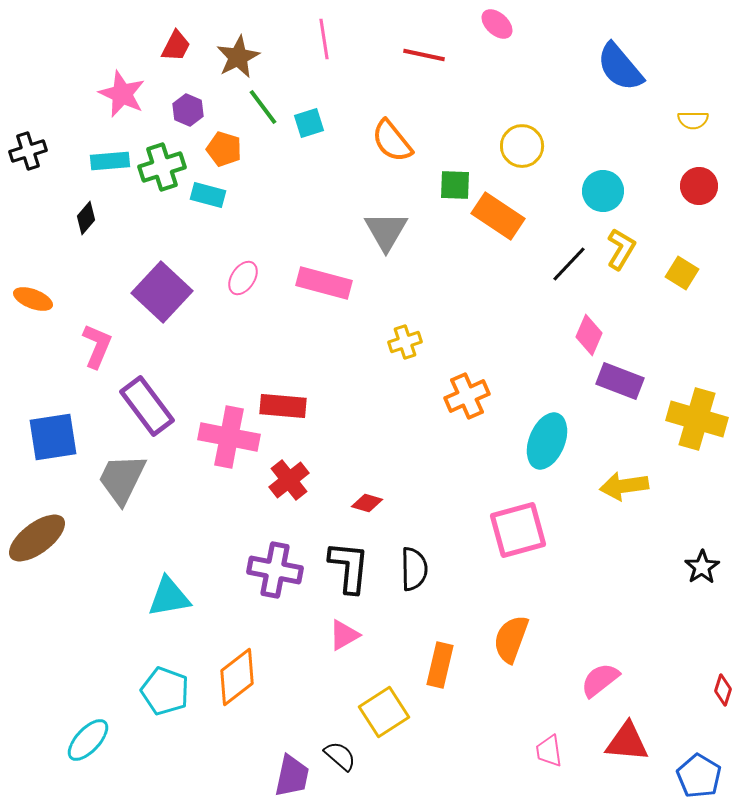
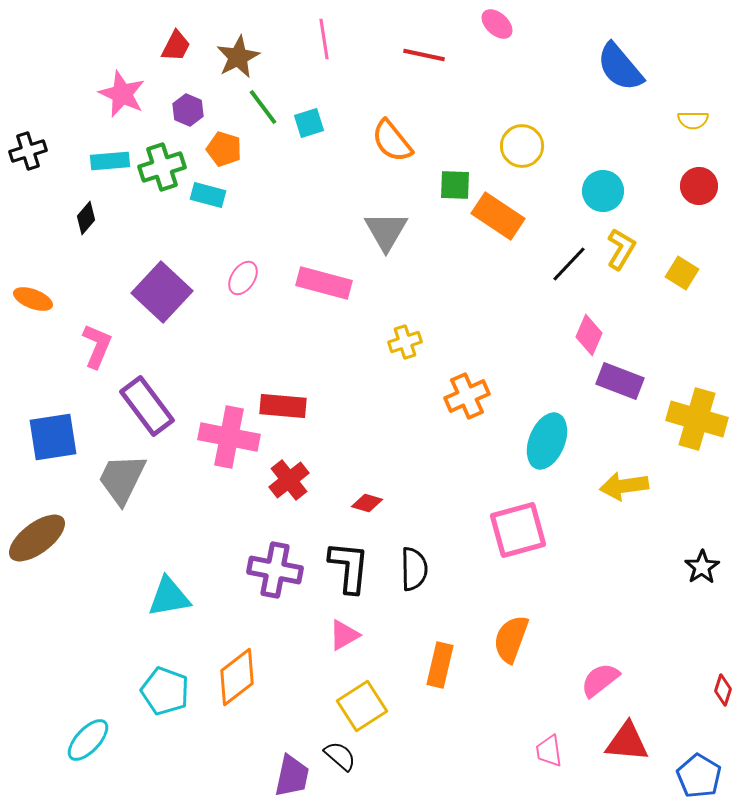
yellow square at (384, 712): moved 22 px left, 6 px up
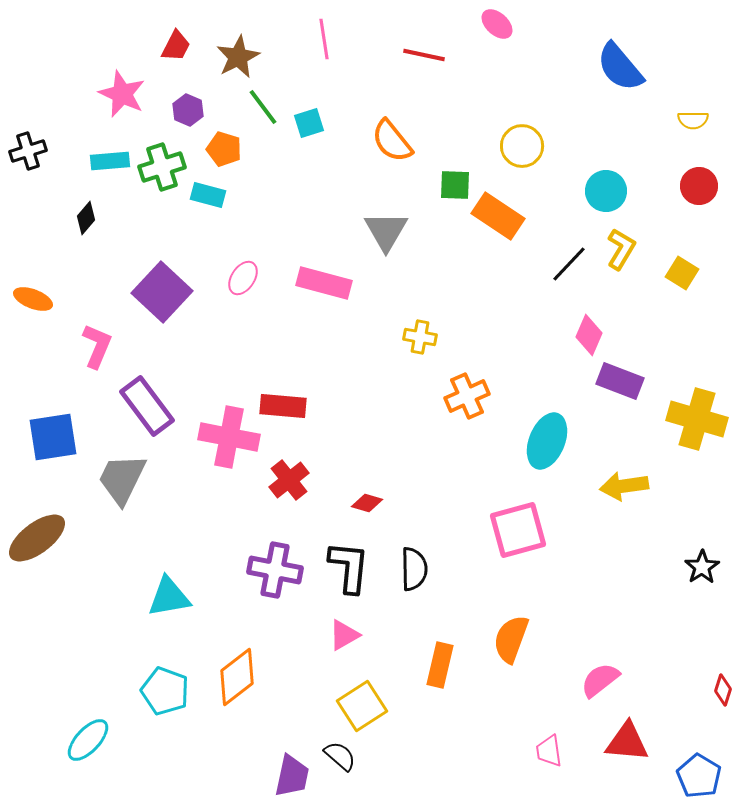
cyan circle at (603, 191): moved 3 px right
yellow cross at (405, 342): moved 15 px right, 5 px up; rotated 28 degrees clockwise
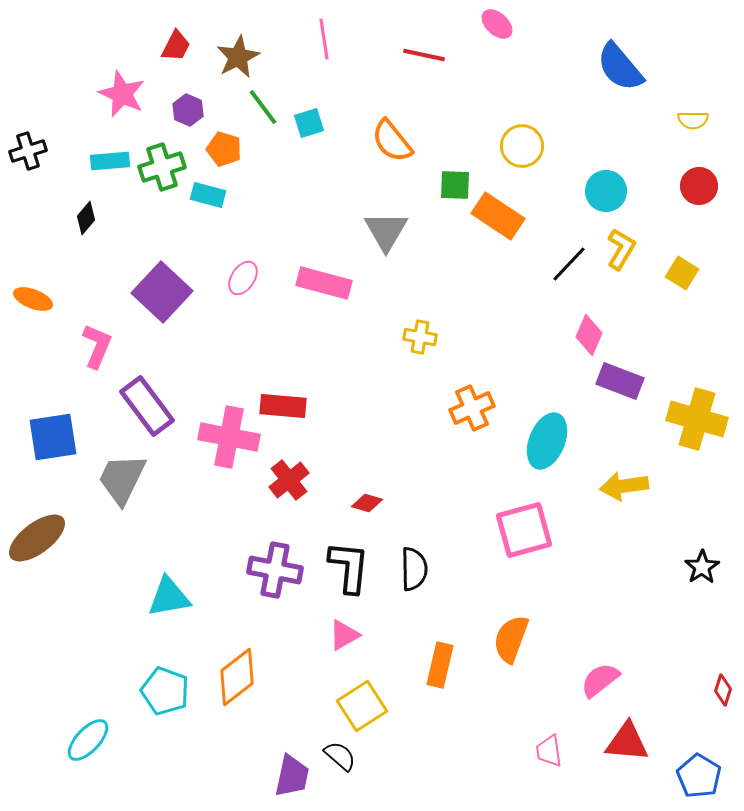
orange cross at (467, 396): moved 5 px right, 12 px down
pink square at (518, 530): moved 6 px right
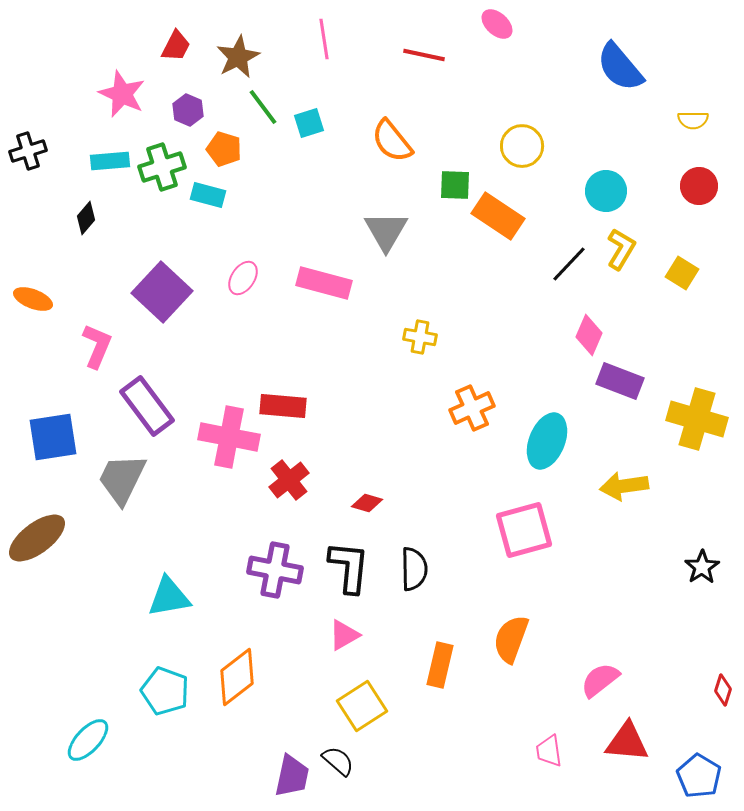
black semicircle at (340, 756): moved 2 px left, 5 px down
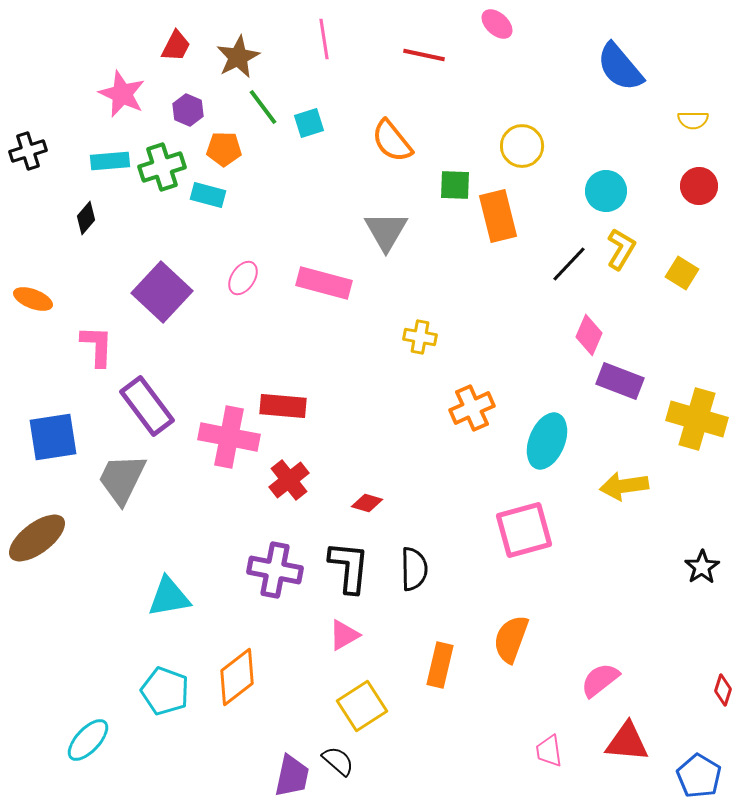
orange pentagon at (224, 149): rotated 16 degrees counterclockwise
orange rectangle at (498, 216): rotated 42 degrees clockwise
pink L-shape at (97, 346): rotated 21 degrees counterclockwise
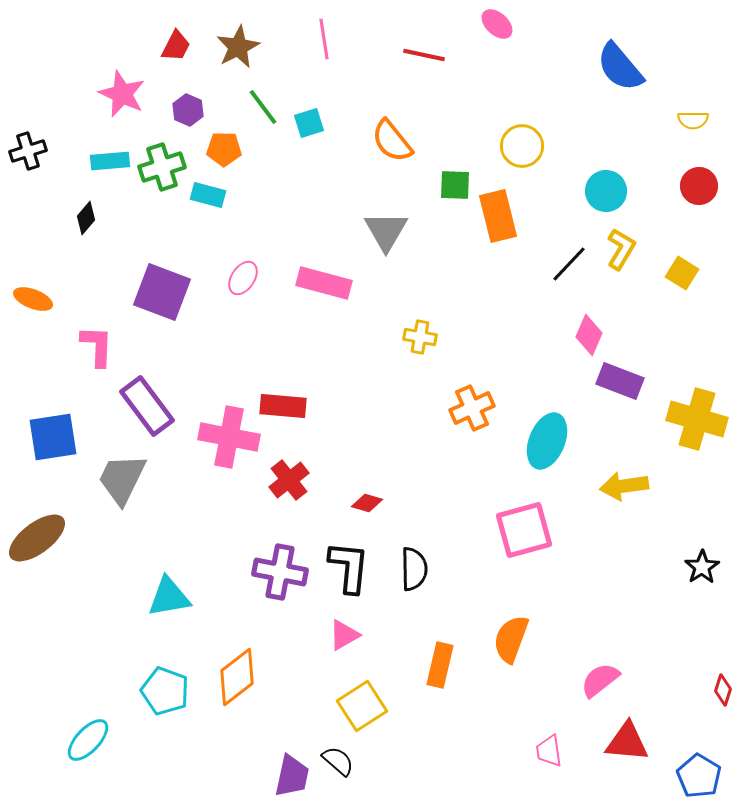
brown star at (238, 57): moved 10 px up
purple square at (162, 292): rotated 22 degrees counterclockwise
purple cross at (275, 570): moved 5 px right, 2 px down
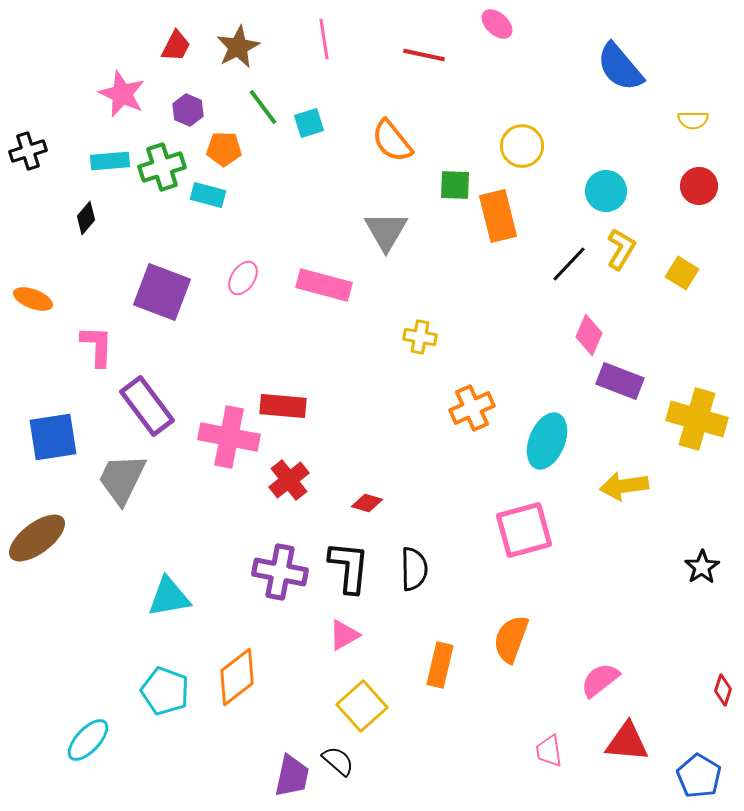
pink rectangle at (324, 283): moved 2 px down
yellow square at (362, 706): rotated 9 degrees counterclockwise
